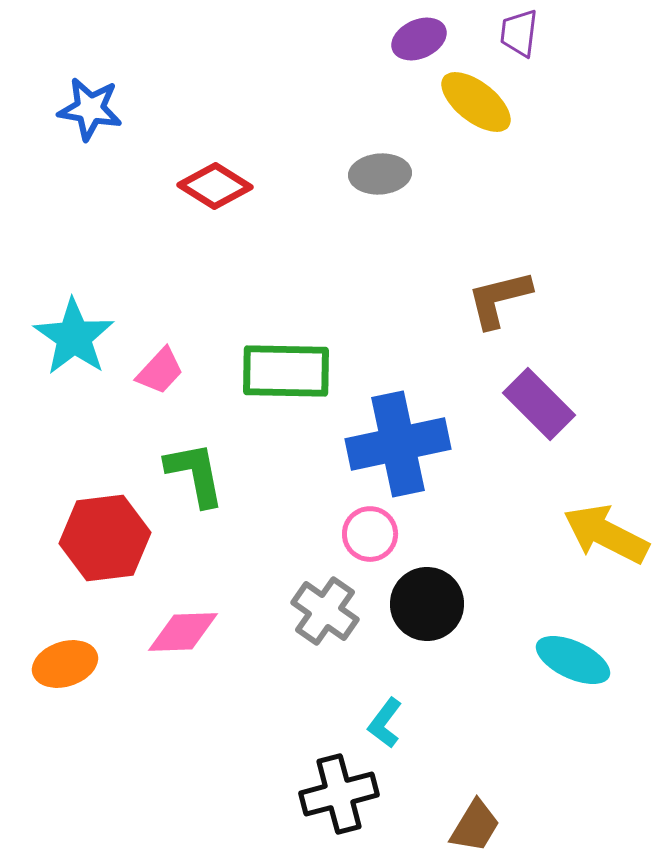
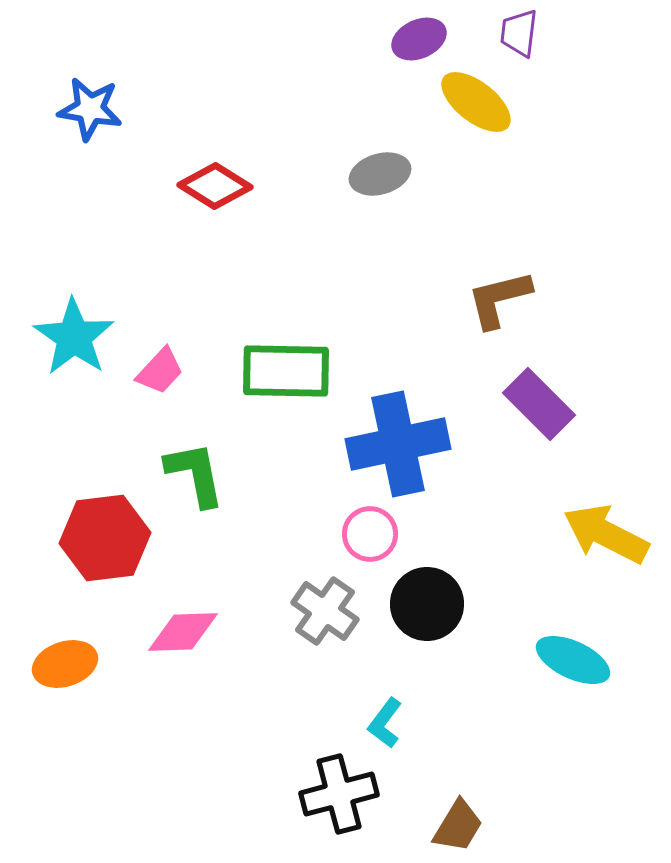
gray ellipse: rotated 12 degrees counterclockwise
brown trapezoid: moved 17 px left
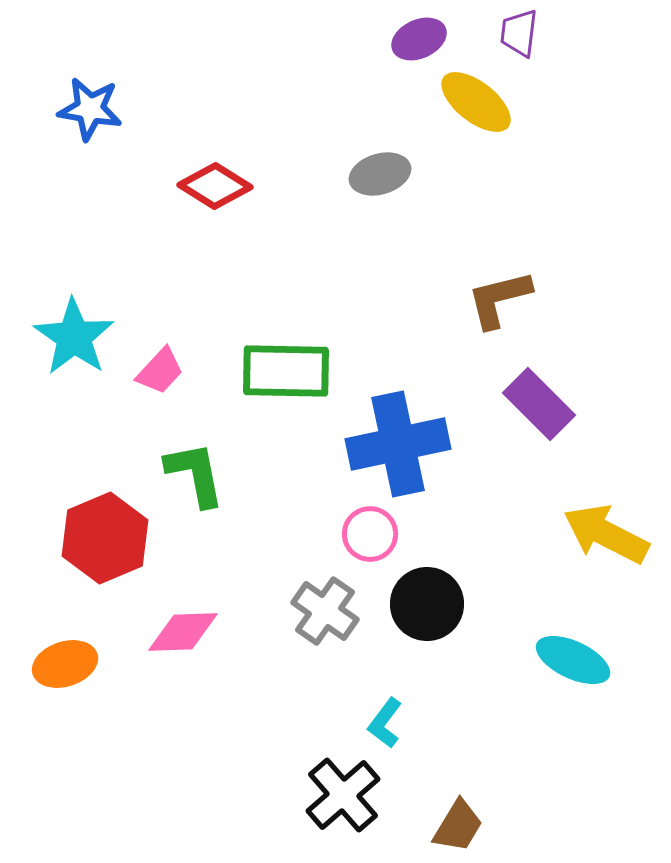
red hexagon: rotated 16 degrees counterclockwise
black cross: moved 4 px right, 1 px down; rotated 26 degrees counterclockwise
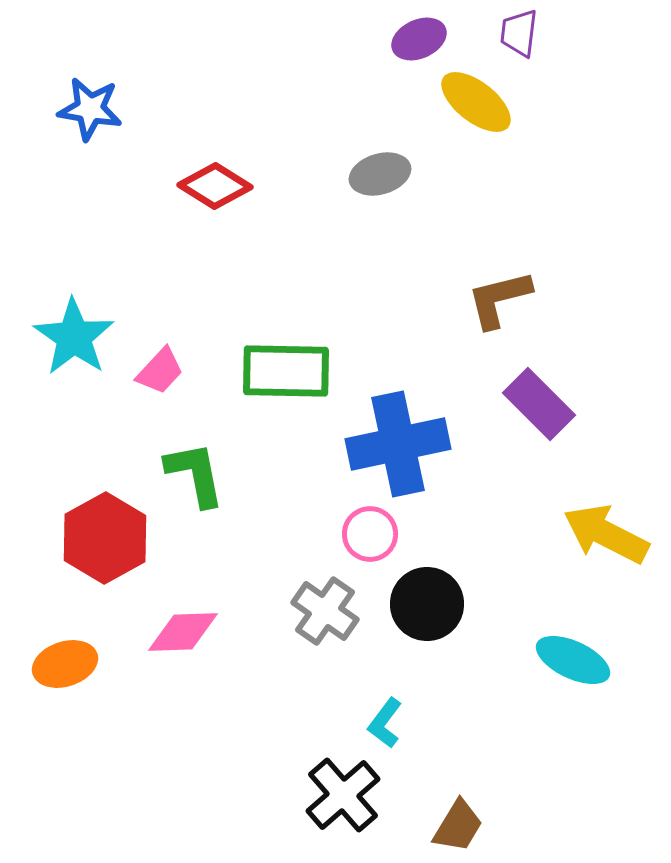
red hexagon: rotated 6 degrees counterclockwise
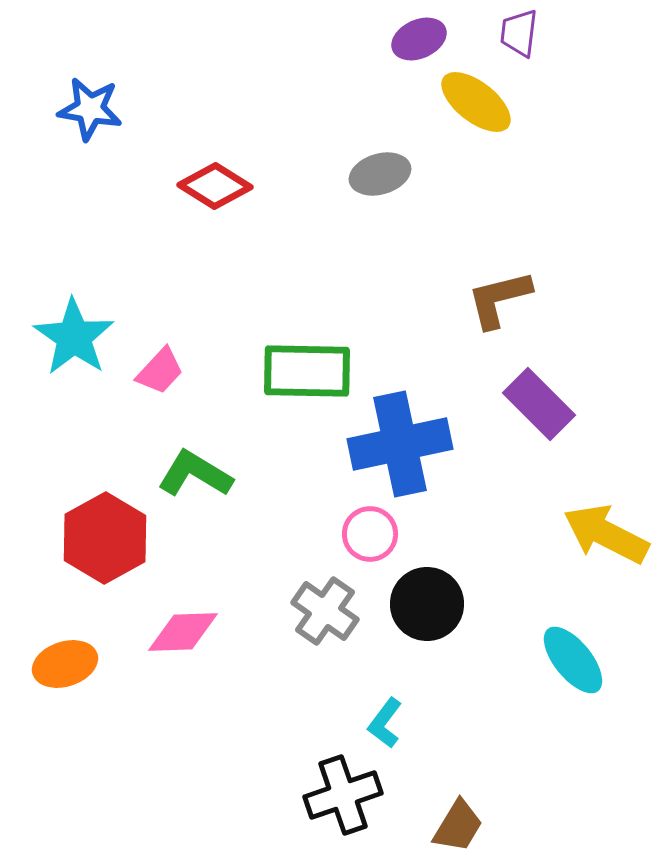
green rectangle: moved 21 px right
blue cross: moved 2 px right
green L-shape: rotated 48 degrees counterclockwise
cyan ellipse: rotated 26 degrees clockwise
black cross: rotated 22 degrees clockwise
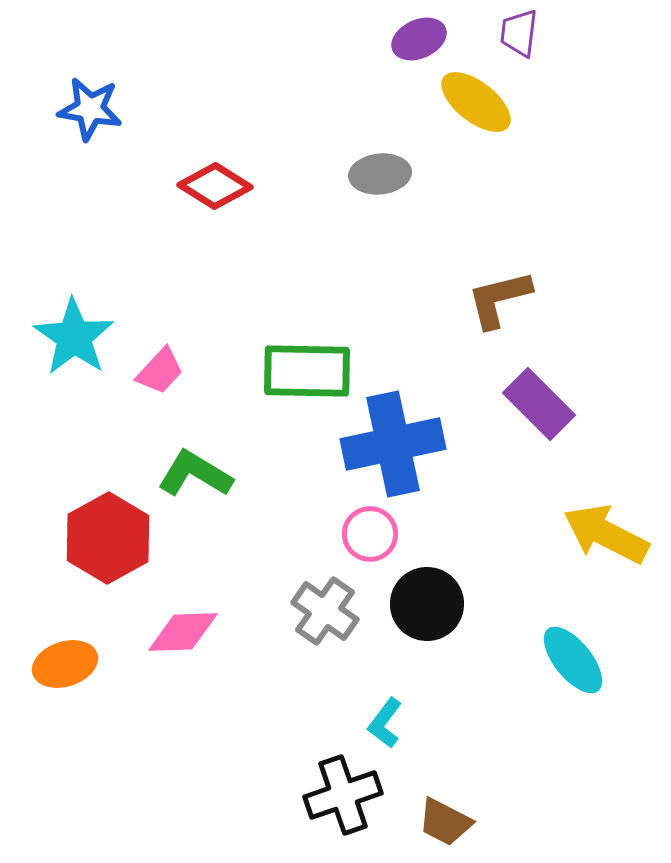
gray ellipse: rotated 10 degrees clockwise
blue cross: moved 7 px left
red hexagon: moved 3 px right
brown trapezoid: moved 13 px left, 4 px up; rotated 86 degrees clockwise
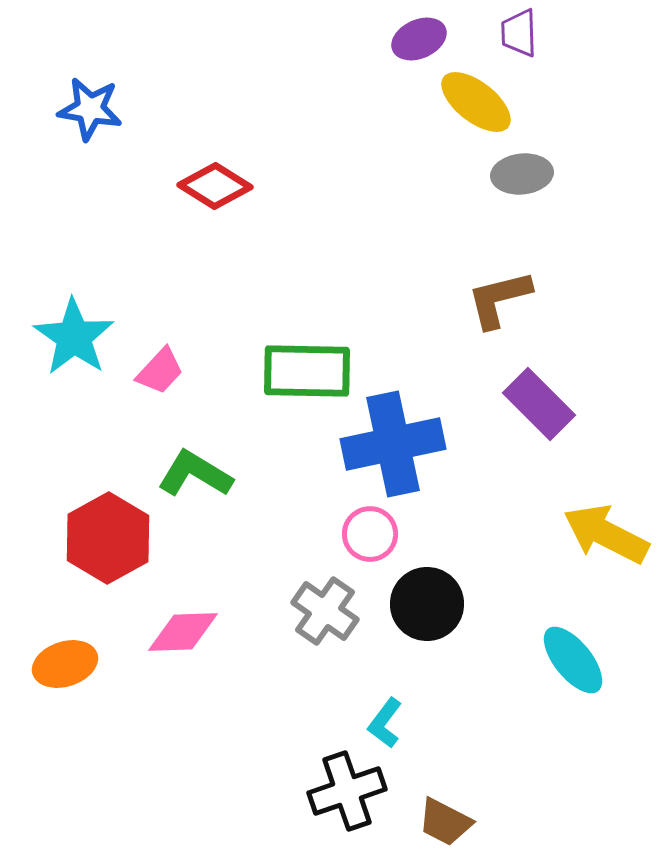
purple trapezoid: rotated 9 degrees counterclockwise
gray ellipse: moved 142 px right
black cross: moved 4 px right, 4 px up
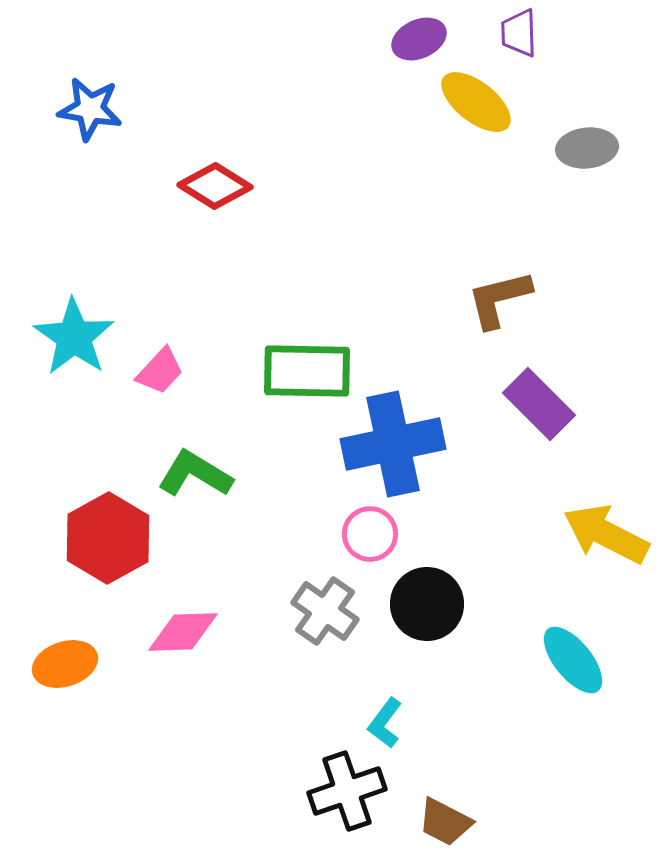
gray ellipse: moved 65 px right, 26 px up
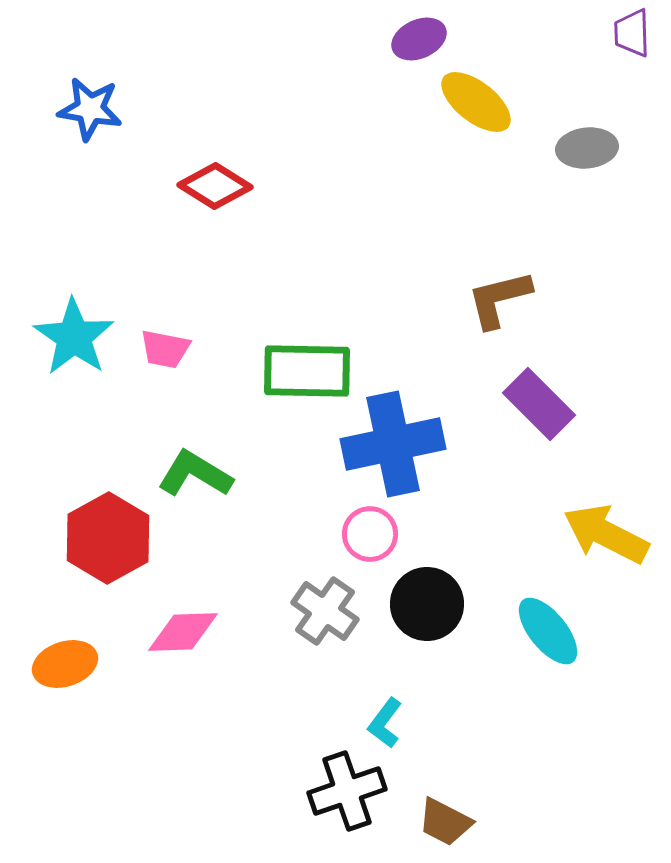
purple trapezoid: moved 113 px right
pink trapezoid: moved 5 px right, 22 px up; rotated 58 degrees clockwise
cyan ellipse: moved 25 px left, 29 px up
